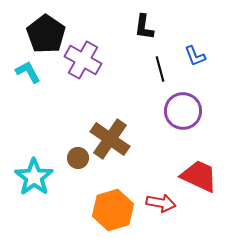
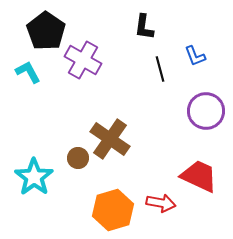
black pentagon: moved 3 px up
purple circle: moved 23 px right
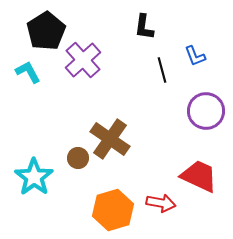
black pentagon: rotated 6 degrees clockwise
purple cross: rotated 18 degrees clockwise
black line: moved 2 px right, 1 px down
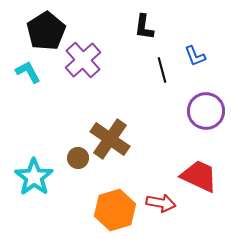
orange hexagon: moved 2 px right
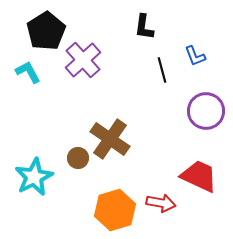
cyan star: rotated 9 degrees clockwise
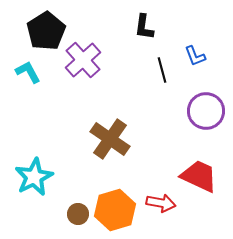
brown circle: moved 56 px down
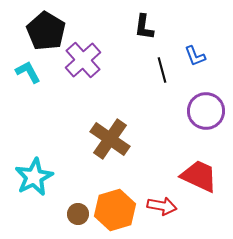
black pentagon: rotated 9 degrees counterclockwise
red arrow: moved 1 px right, 3 px down
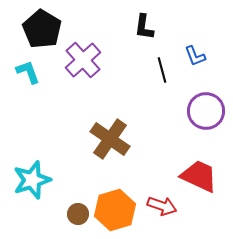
black pentagon: moved 4 px left, 2 px up
cyan L-shape: rotated 8 degrees clockwise
cyan star: moved 2 px left, 3 px down; rotated 9 degrees clockwise
red arrow: rotated 8 degrees clockwise
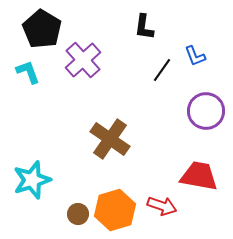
black line: rotated 50 degrees clockwise
red trapezoid: rotated 15 degrees counterclockwise
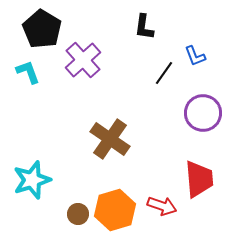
black line: moved 2 px right, 3 px down
purple circle: moved 3 px left, 2 px down
red trapezoid: moved 3 px down; rotated 75 degrees clockwise
